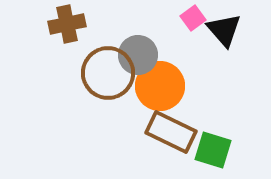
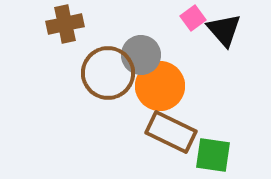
brown cross: moved 2 px left
gray circle: moved 3 px right
green square: moved 5 px down; rotated 9 degrees counterclockwise
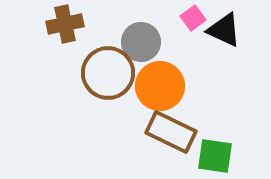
black triangle: rotated 24 degrees counterclockwise
gray circle: moved 13 px up
green square: moved 2 px right, 1 px down
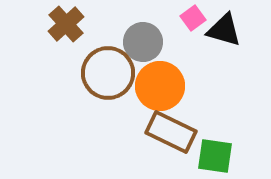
brown cross: moved 1 px right; rotated 30 degrees counterclockwise
black triangle: rotated 9 degrees counterclockwise
gray circle: moved 2 px right
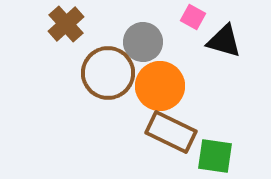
pink square: moved 1 px up; rotated 25 degrees counterclockwise
black triangle: moved 11 px down
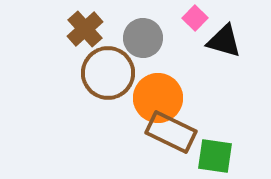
pink square: moved 2 px right, 1 px down; rotated 15 degrees clockwise
brown cross: moved 19 px right, 5 px down
gray circle: moved 4 px up
orange circle: moved 2 px left, 12 px down
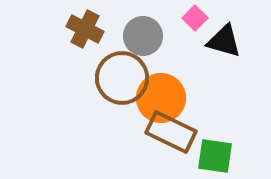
brown cross: rotated 21 degrees counterclockwise
gray circle: moved 2 px up
brown circle: moved 14 px right, 5 px down
orange circle: moved 3 px right
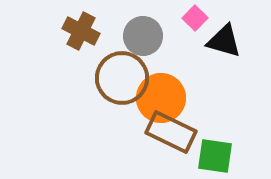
brown cross: moved 4 px left, 2 px down
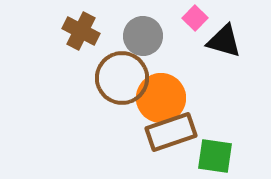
brown rectangle: rotated 45 degrees counterclockwise
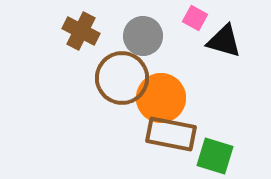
pink square: rotated 15 degrees counterclockwise
brown rectangle: moved 2 px down; rotated 30 degrees clockwise
green square: rotated 9 degrees clockwise
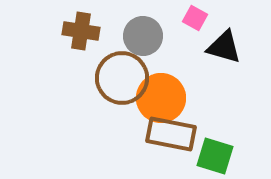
brown cross: rotated 18 degrees counterclockwise
black triangle: moved 6 px down
